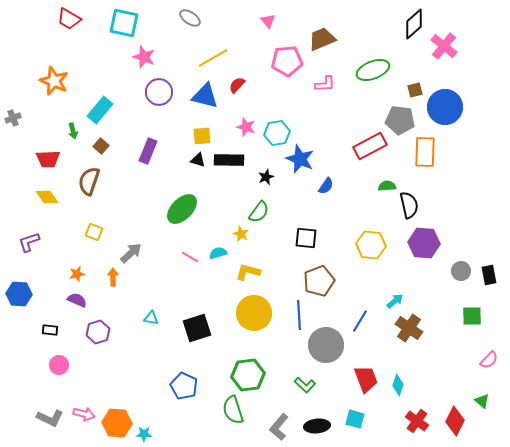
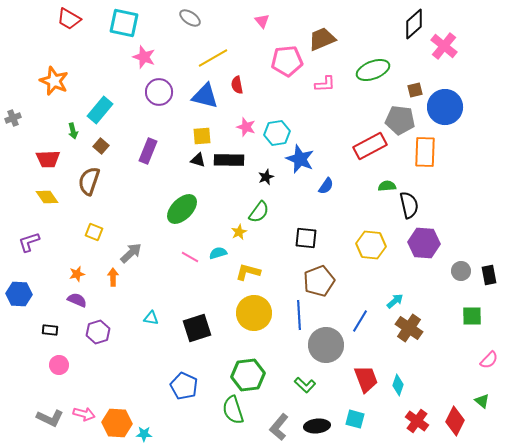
pink triangle at (268, 21): moved 6 px left
red semicircle at (237, 85): rotated 54 degrees counterclockwise
yellow star at (241, 234): moved 2 px left, 2 px up; rotated 21 degrees clockwise
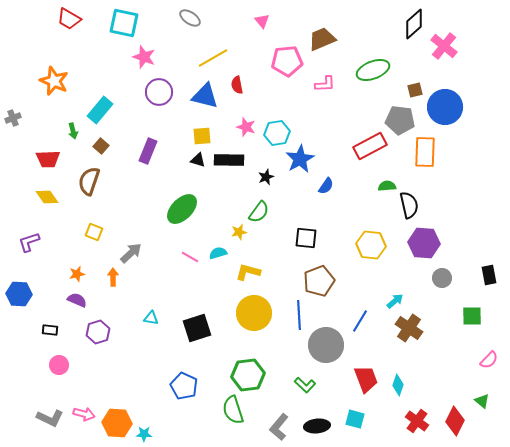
blue star at (300, 159): rotated 20 degrees clockwise
yellow star at (239, 232): rotated 14 degrees clockwise
gray circle at (461, 271): moved 19 px left, 7 px down
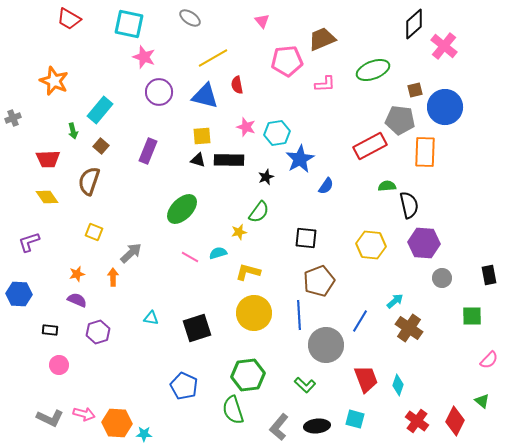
cyan square at (124, 23): moved 5 px right, 1 px down
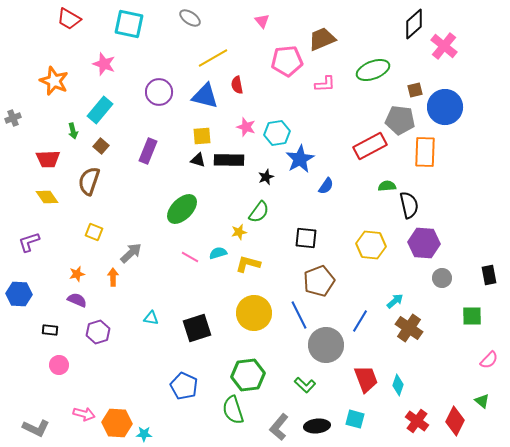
pink star at (144, 57): moved 40 px left, 7 px down
yellow L-shape at (248, 272): moved 8 px up
blue line at (299, 315): rotated 24 degrees counterclockwise
gray L-shape at (50, 418): moved 14 px left, 10 px down
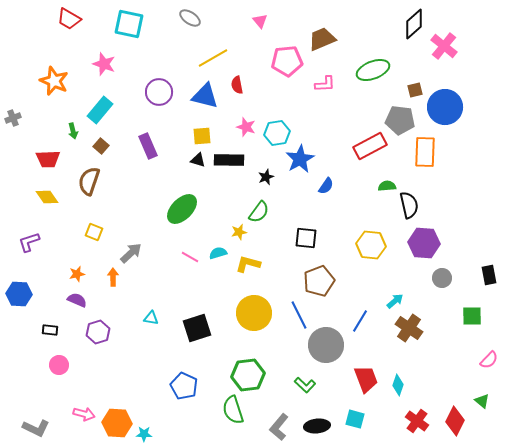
pink triangle at (262, 21): moved 2 px left
purple rectangle at (148, 151): moved 5 px up; rotated 45 degrees counterclockwise
